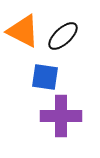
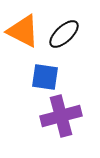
black ellipse: moved 1 px right, 2 px up
purple cross: rotated 15 degrees counterclockwise
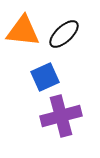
orange triangle: rotated 21 degrees counterclockwise
blue square: rotated 32 degrees counterclockwise
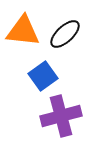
black ellipse: moved 1 px right
blue square: moved 2 px left, 1 px up; rotated 12 degrees counterclockwise
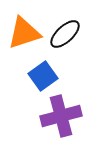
orange triangle: moved 1 px right, 2 px down; rotated 24 degrees counterclockwise
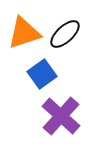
blue square: moved 1 px left, 2 px up
purple cross: rotated 33 degrees counterclockwise
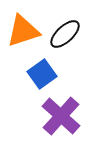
orange triangle: moved 1 px left, 2 px up
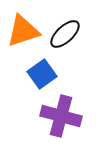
purple cross: rotated 27 degrees counterclockwise
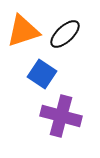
blue square: rotated 20 degrees counterclockwise
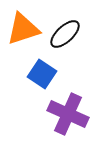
orange triangle: moved 2 px up
purple cross: moved 7 px right, 2 px up; rotated 9 degrees clockwise
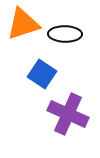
orange triangle: moved 5 px up
black ellipse: rotated 44 degrees clockwise
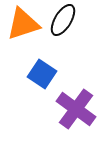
black ellipse: moved 2 px left, 14 px up; rotated 60 degrees counterclockwise
purple cross: moved 8 px right, 5 px up; rotated 12 degrees clockwise
